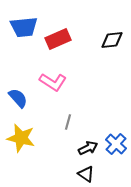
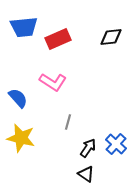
black diamond: moved 1 px left, 3 px up
black arrow: rotated 30 degrees counterclockwise
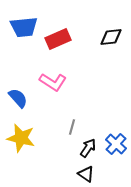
gray line: moved 4 px right, 5 px down
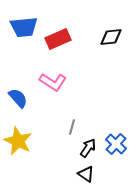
yellow star: moved 3 px left, 3 px down; rotated 12 degrees clockwise
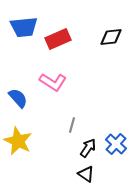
gray line: moved 2 px up
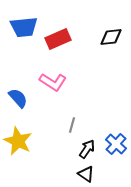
black arrow: moved 1 px left, 1 px down
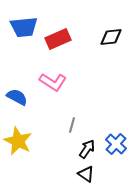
blue semicircle: moved 1 px left, 1 px up; rotated 20 degrees counterclockwise
